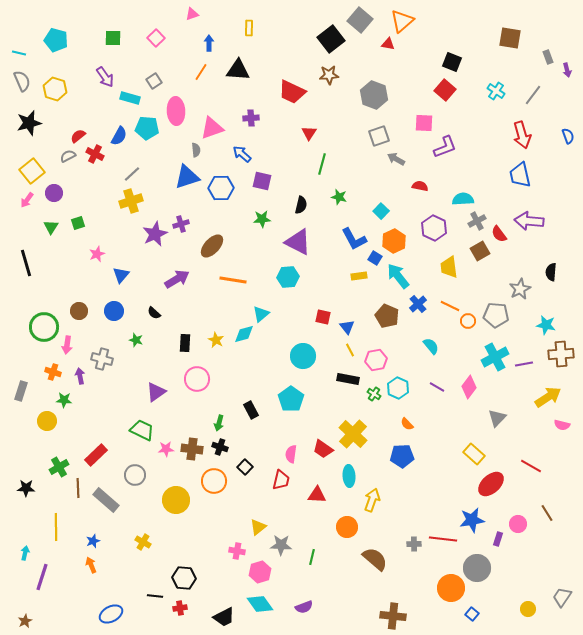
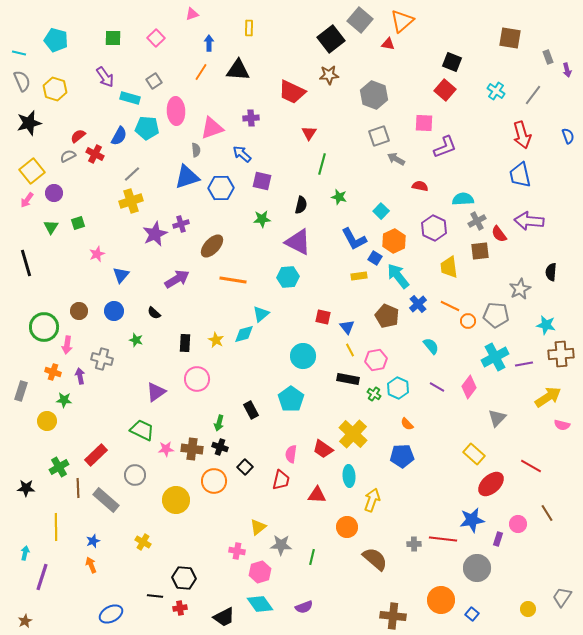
brown square at (480, 251): rotated 24 degrees clockwise
orange circle at (451, 588): moved 10 px left, 12 px down
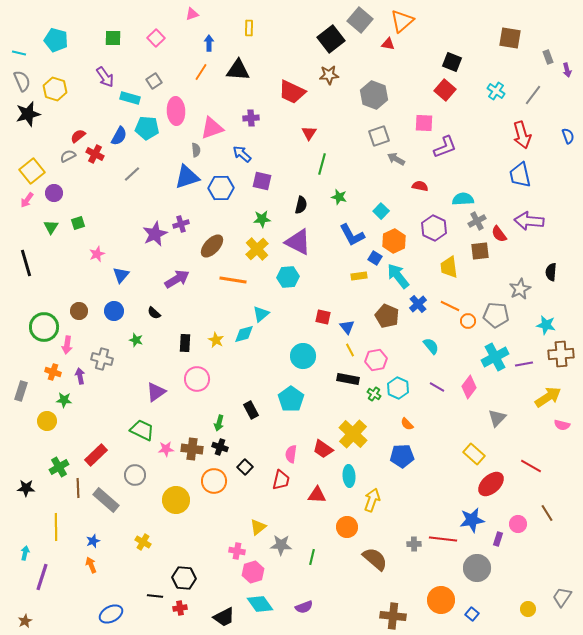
black star at (29, 123): moved 1 px left, 9 px up
yellow cross at (131, 201): moved 126 px right, 48 px down; rotated 25 degrees counterclockwise
blue L-shape at (354, 239): moved 2 px left, 4 px up
pink hexagon at (260, 572): moved 7 px left
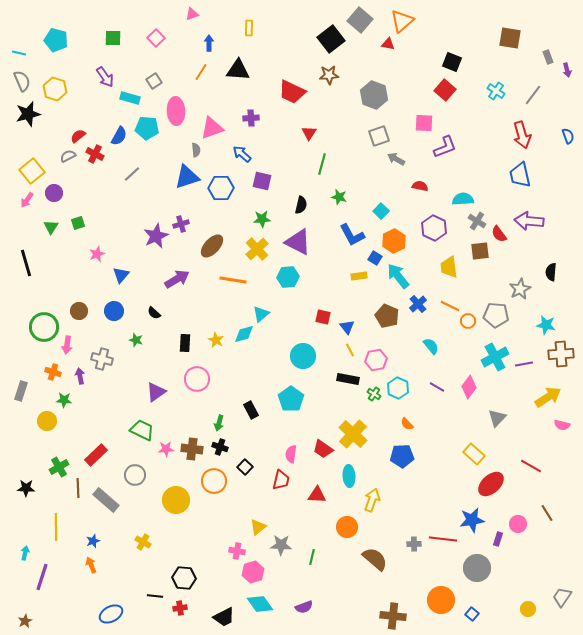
gray cross at (477, 221): rotated 30 degrees counterclockwise
purple star at (155, 234): moved 1 px right, 2 px down
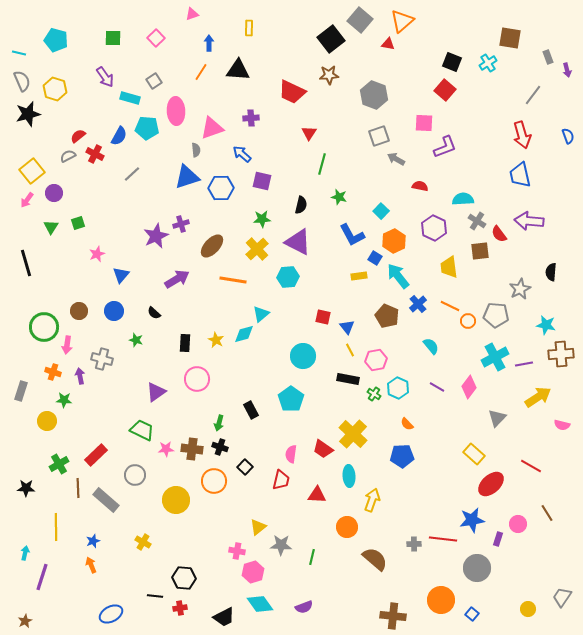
cyan cross at (496, 91): moved 8 px left, 28 px up; rotated 24 degrees clockwise
yellow arrow at (548, 397): moved 10 px left
green cross at (59, 467): moved 3 px up
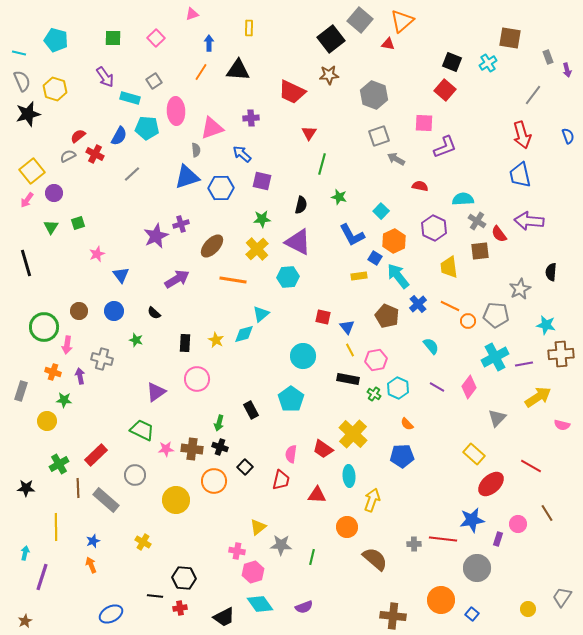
blue triangle at (121, 275): rotated 18 degrees counterclockwise
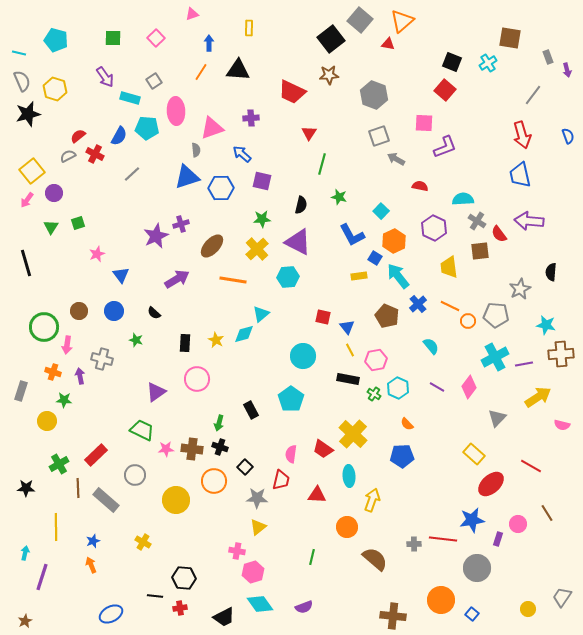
gray star at (281, 545): moved 24 px left, 47 px up
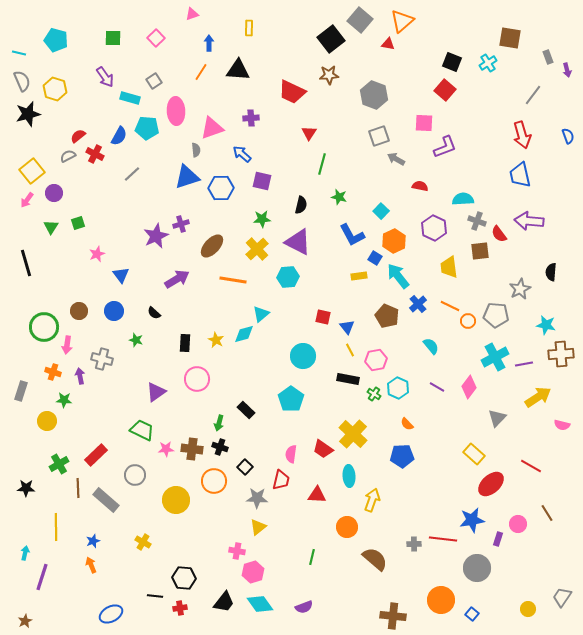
gray cross at (477, 221): rotated 12 degrees counterclockwise
black rectangle at (251, 410): moved 5 px left; rotated 18 degrees counterclockwise
black trapezoid at (224, 617): moved 15 px up; rotated 25 degrees counterclockwise
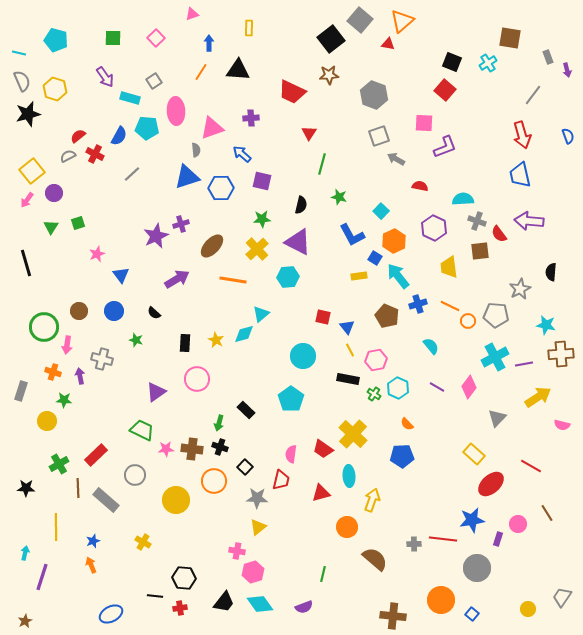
blue cross at (418, 304): rotated 24 degrees clockwise
red triangle at (317, 495): moved 4 px right, 2 px up; rotated 18 degrees counterclockwise
green line at (312, 557): moved 11 px right, 17 px down
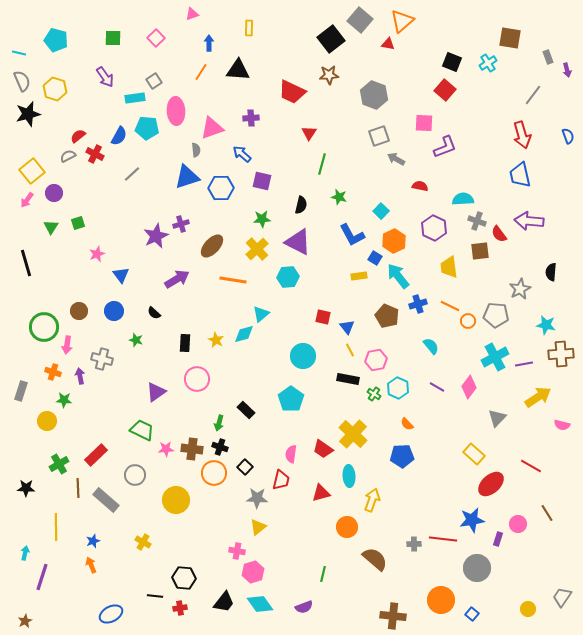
cyan rectangle at (130, 98): moved 5 px right; rotated 24 degrees counterclockwise
orange circle at (214, 481): moved 8 px up
